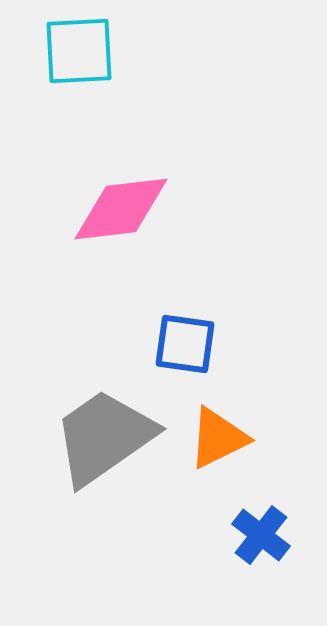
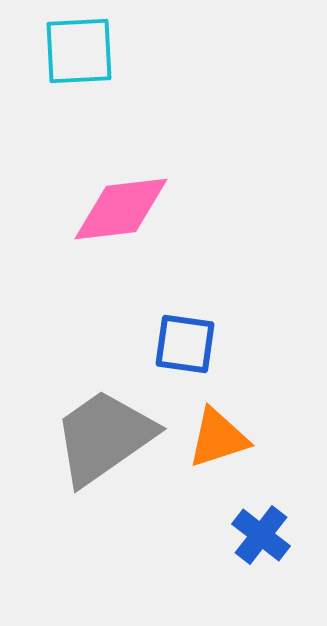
orange triangle: rotated 8 degrees clockwise
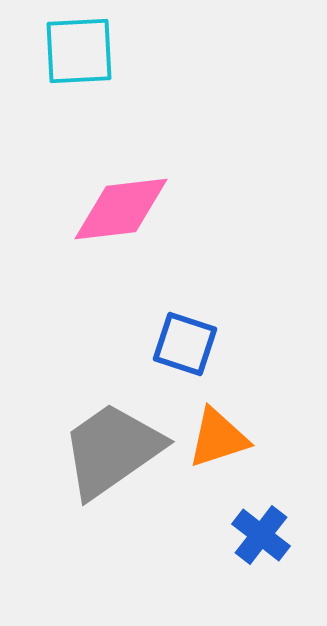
blue square: rotated 10 degrees clockwise
gray trapezoid: moved 8 px right, 13 px down
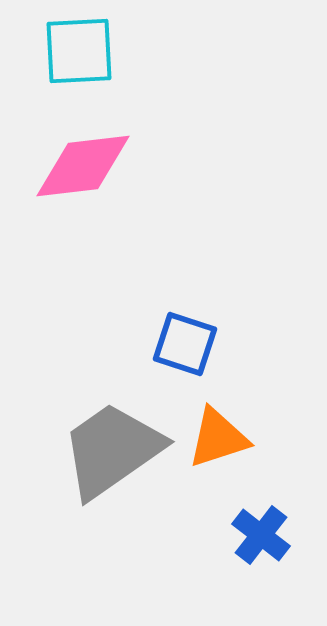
pink diamond: moved 38 px left, 43 px up
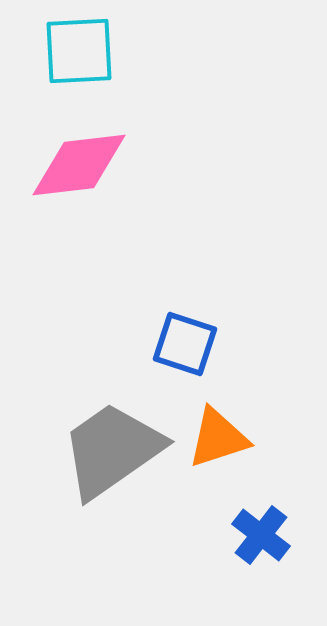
pink diamond: moved 4 px left, 1 px up
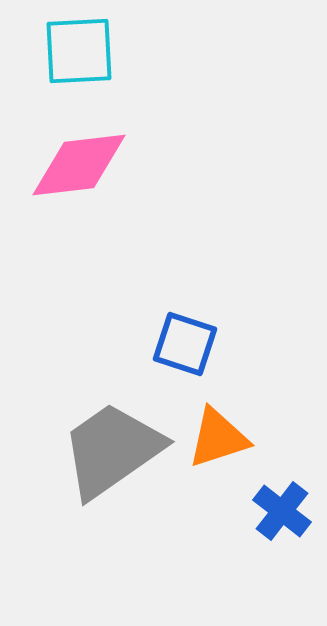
blue cross: moved 21 px right, 24 px up
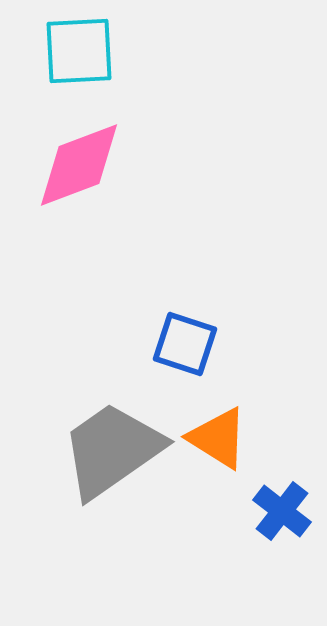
pink diamond: rotated 14 degrees counterclockwise
orange triangle: rotated 50 degrees clockwise
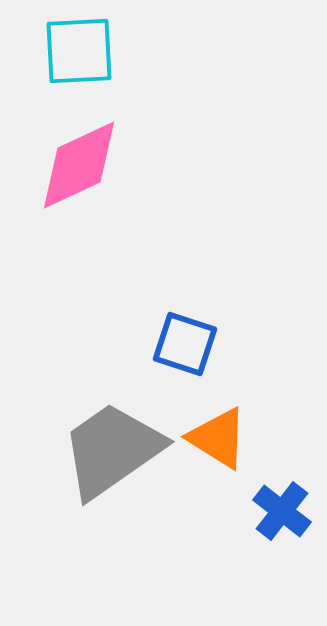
pink diamond: rotated 4 degrees counterclockwise
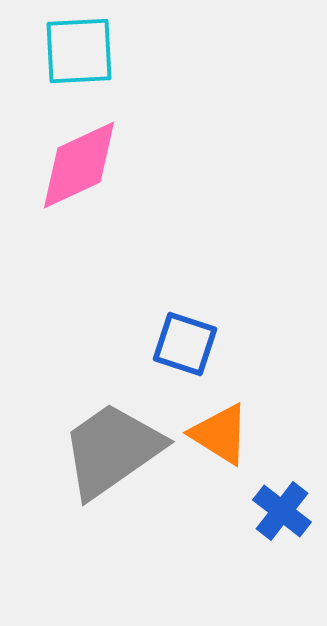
orange triangle: moved 2 px right, 4 px up
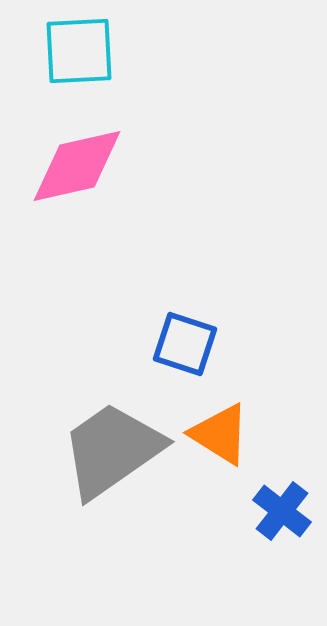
pink diamond: moved 2 px left, 1 px down; rotated 12 degrees clockwise
